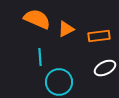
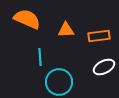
orange semicircle: moved 10 px left
orange triangle: moved 1 px down; rotated 24 degrees clockwise
white ellipse: moved 1 px left, 1 px up
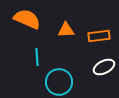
cyan line: moved 3 px left
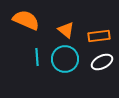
orange semicircle: moved 1 px left, 1 px down
orange triangle: rotated 42 degrees clockwise
white ellipse: moved 2 px left, 5 px up
cyan circle: moved 6 px right, 23 px up
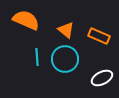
orange rectangle: rotated 30 degrees clockwise
white ellipse: moved 16 px down
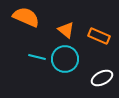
orange semicircle: moved 3 px up
cyan line: rotated 72 degrees counterclockwise
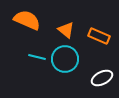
orange semicircle: moved 1 px right, 3 px down
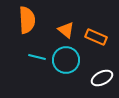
orange semicircle: rotated 64 degrees clockwise
orange rectangle: moved 3 px left, 1 px down
cyan circle: moved 1 px right, 1 px down
